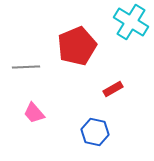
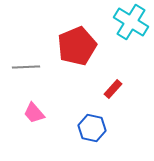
red rectangle: rotated 18 degrees counterclockwise
blue hexagon: moved 3 px left, 4 px up
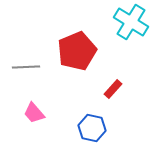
red pentagon: moved 5 px down
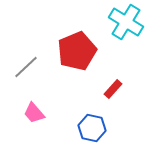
cyan cross: moved 5 px left
gray line: rotated 40 degrees counterclockwise
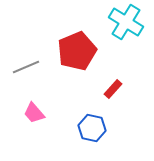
gray line: rotated 20 degrees clockwise
